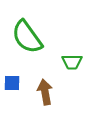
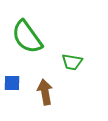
green trapezoid: rotated 10 degrees clockwise
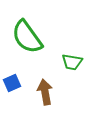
blue square: rotated 24 degrees counterclockwise
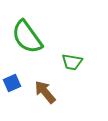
brown arrow: rotated 30 degrees counterclockwise
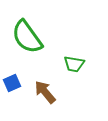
green trapezoid: moved 2 px right, 2 px down
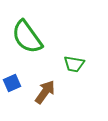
brown arrow: rotated 75 degrees clockwise
